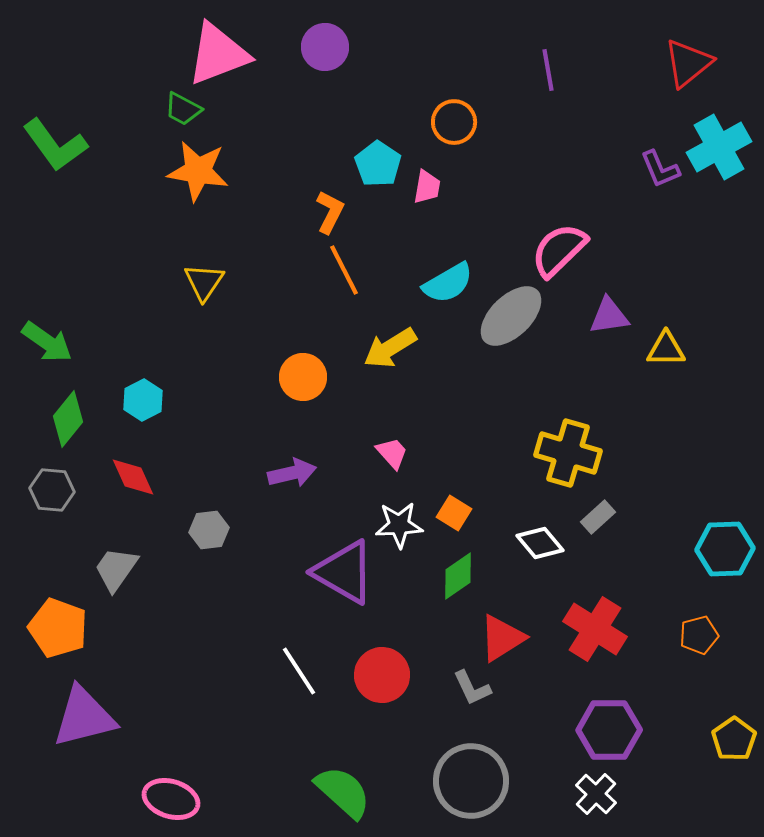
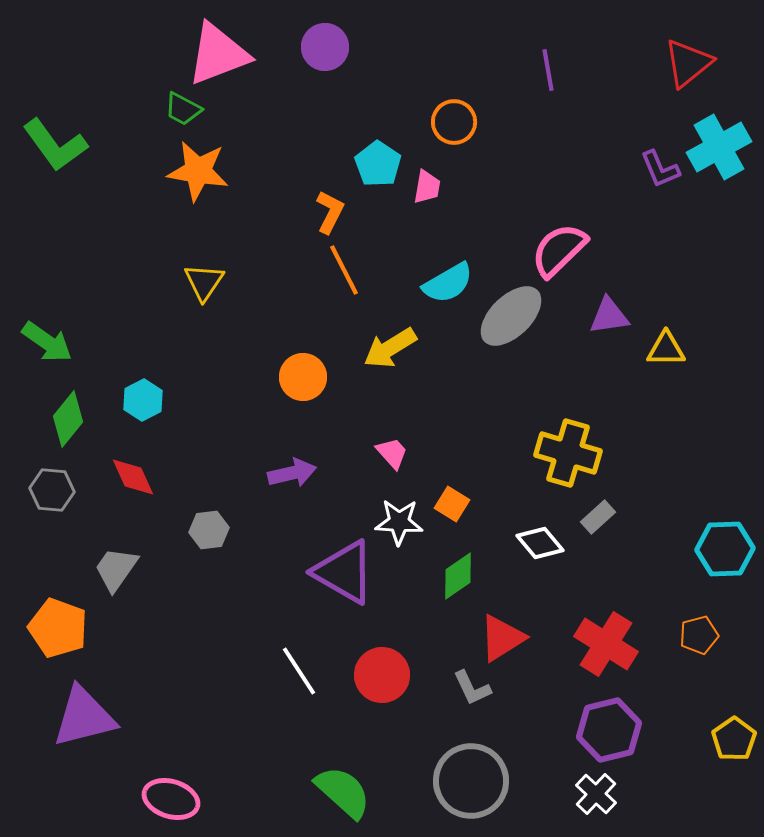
orange square at (454, 513): moved 2 px left, 9 px up
white star at (399, 525): moved 3 px up; rotated 6 degrees clockwise
red cross at (595, 629): moved 11 px right, 15 px down
purple hexagon at (609, 730): rotated 14 degrees counterclockwise
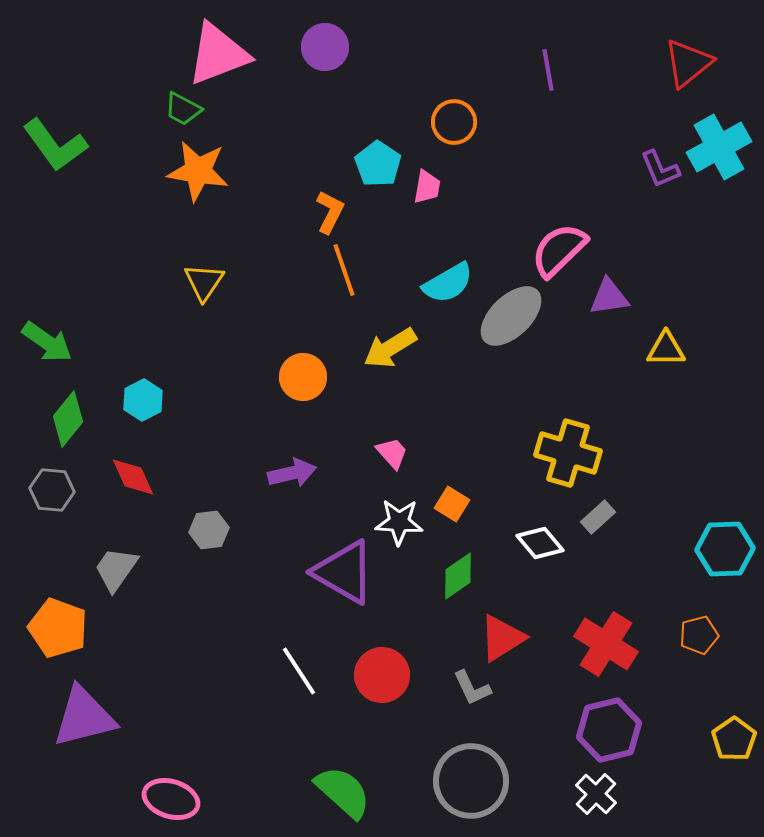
orange line at (344, 270): rotated 8 degrees clockwise
purple triangle at (609, 316): moved 19 px up
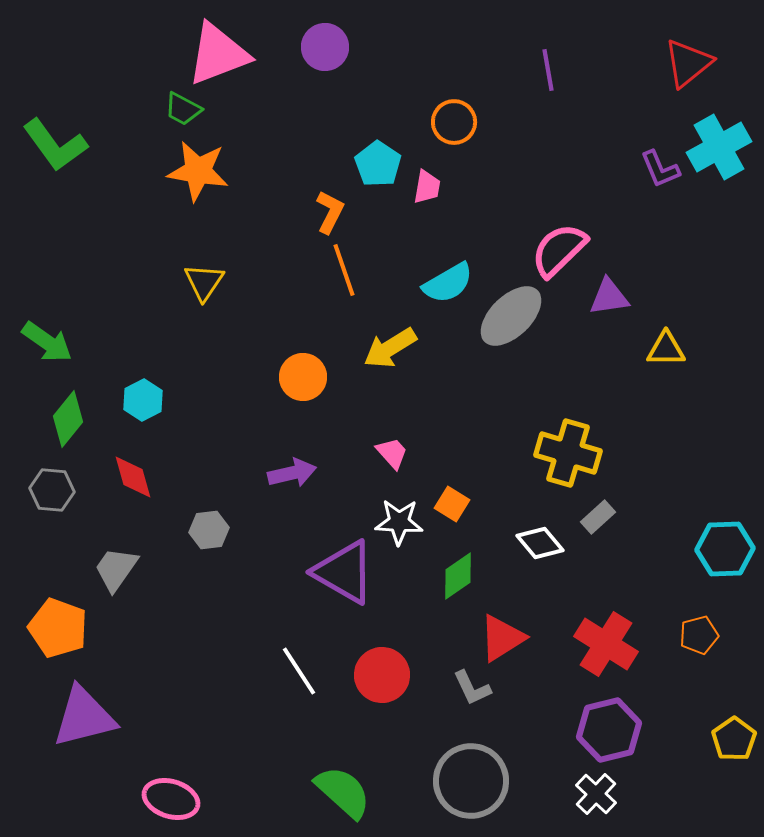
red diamond at (133, 477): rotated 9 degrees clockwise
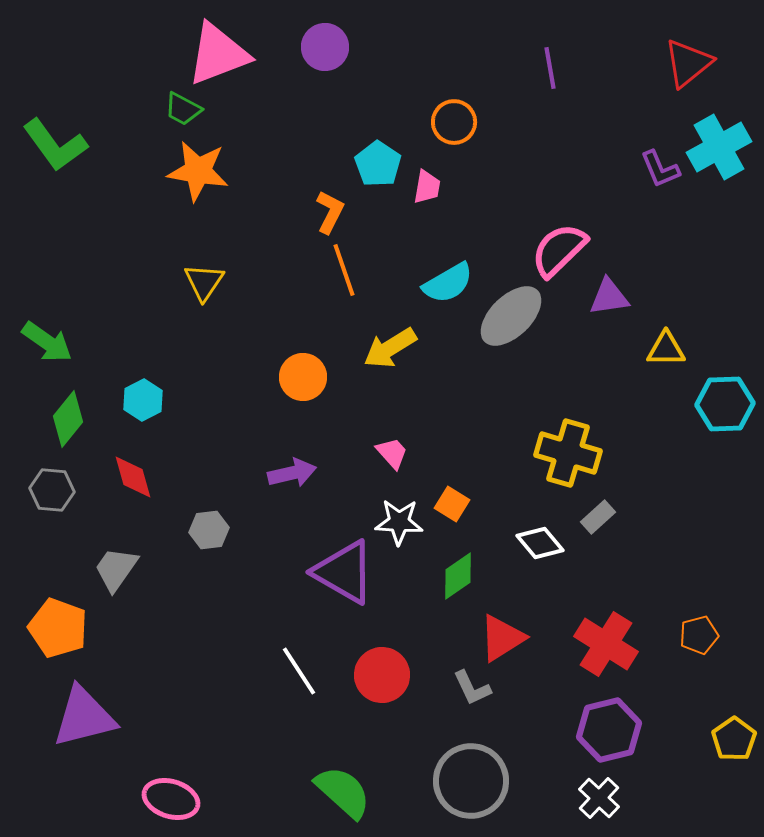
purple line at (548, 70): moved 2 px right, 2 px up
cyan hexagon at (725, 549): moved 145 px up
white cross at (596, 794): moved 3 px right, 4 px down
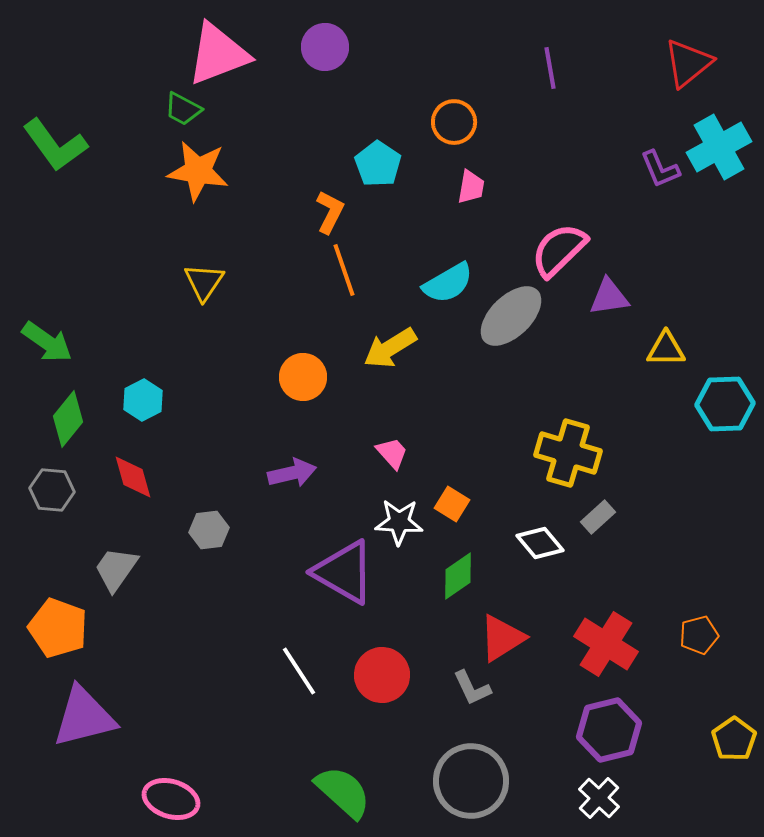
pink trapezoid at (427, 187): moved 44 px right
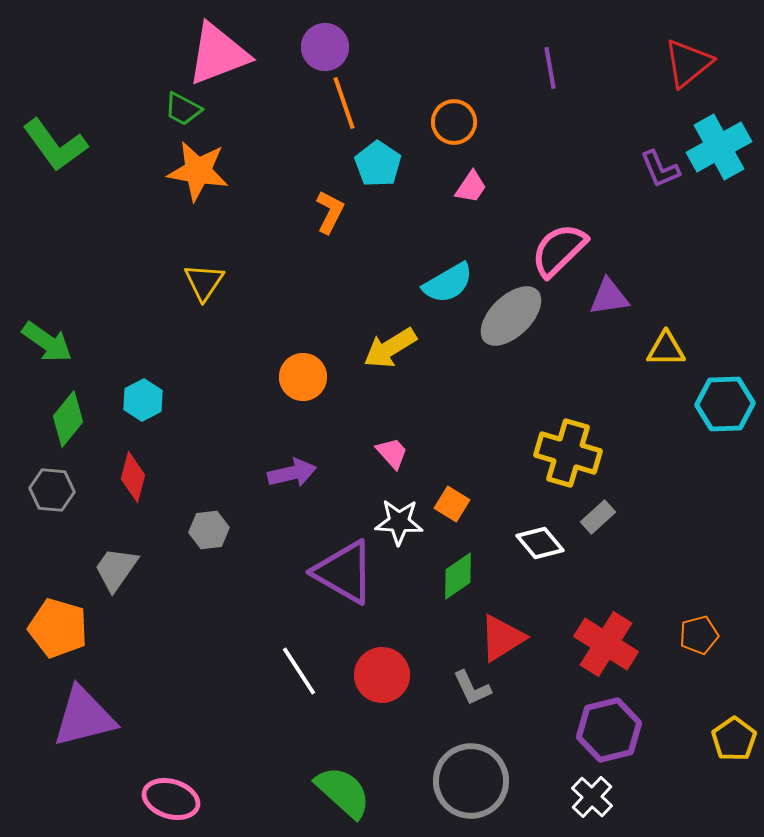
pink trapezoid at (471, 187): rotated 24 degrees clockwise
orange line at (344, 270): moved 167 px up
red diamond at (133, 477): rotated 30 degrees clockwise
orange pentagon at (58, 628): rotated 4 degrees counterclockwise
white cross at (599, 798): moved 7 px left, 1 px up
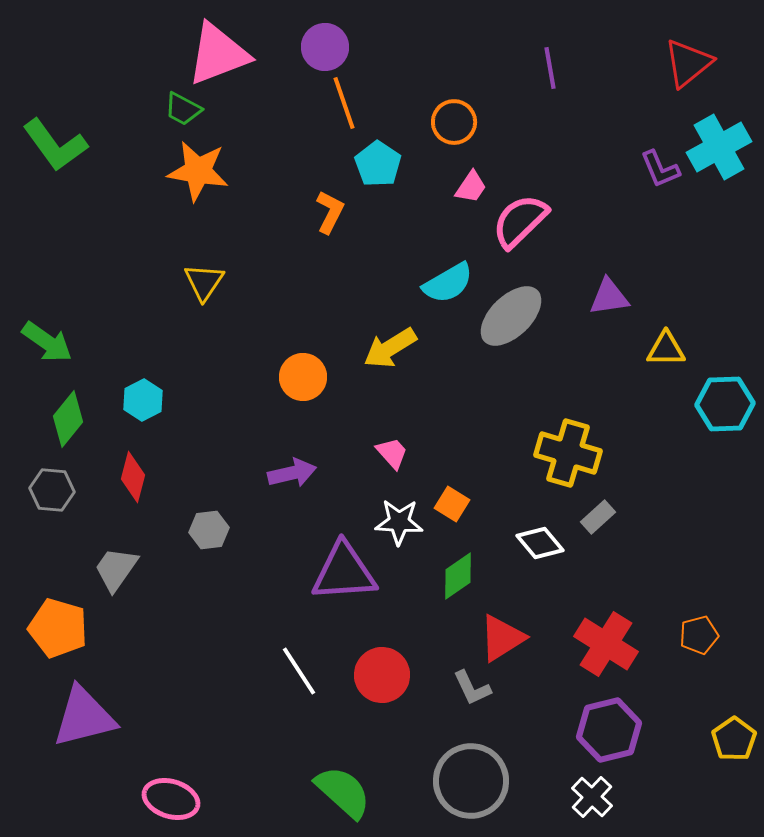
pink semicircle at (559, 250): moved 39 px left, 29 px up
purple triangle at (344, 572): rotated 34 degrees counterclockwise
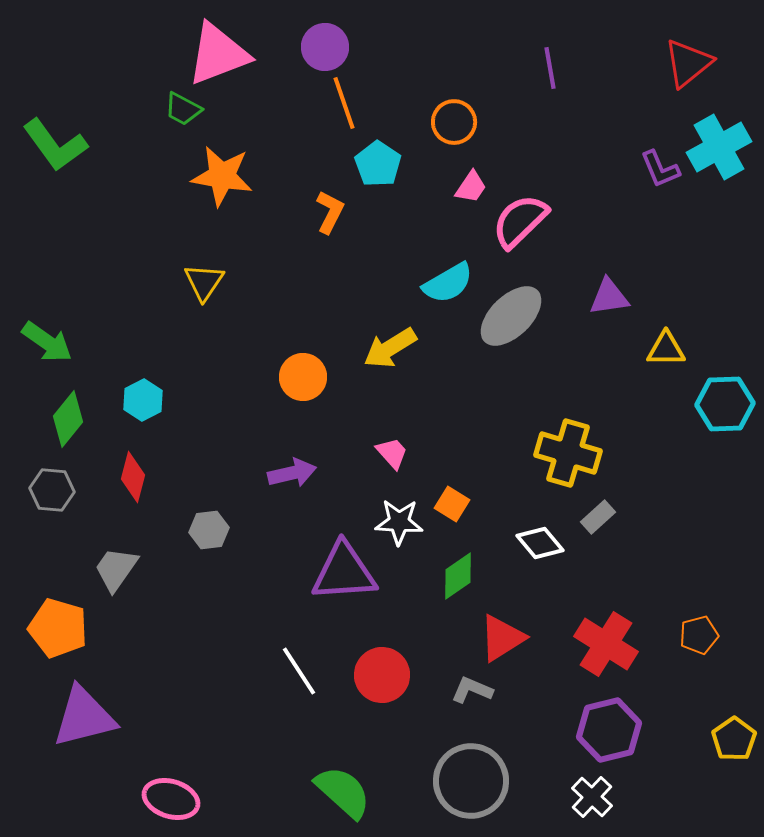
orange star at (198, 171): moved 24 px right, 5 px down
gray L-shape at (472, 688): moved 2 px down; rotated 138 degrees clockwise
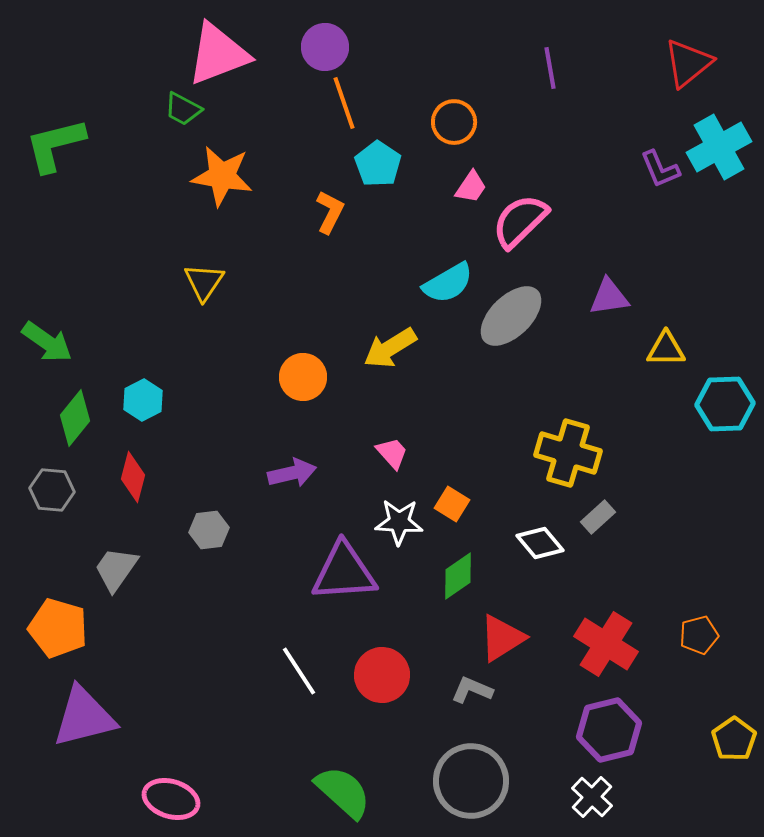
green L-shape at (55, 145): rotated 112 degrees clockwise
green diamond at (68, 419): moved 7 px right, 1 px up
